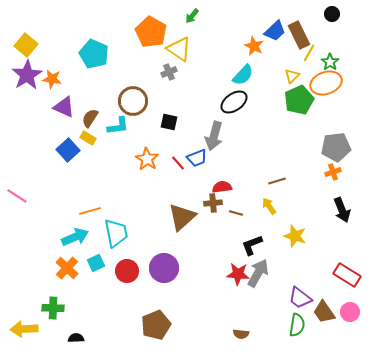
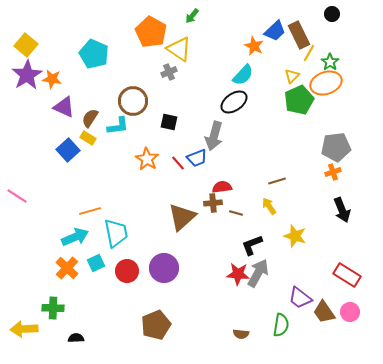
green semicircle at (297, 325): moved 16 px left
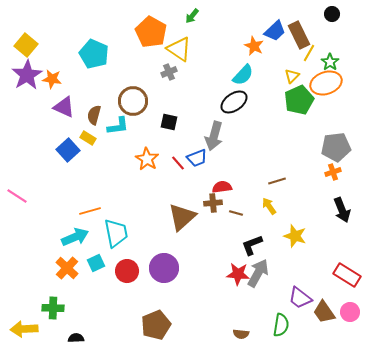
brown semicircle at (90, 118): moved 4 px right, 3 px up; rotated 18 degrees counterclockwise
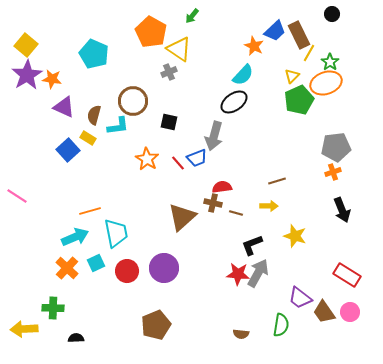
brown cross at (213, 203): rotated 18 degrees clockwise
yellow arrow at (269, 206): rotated 126 degrees clockwise
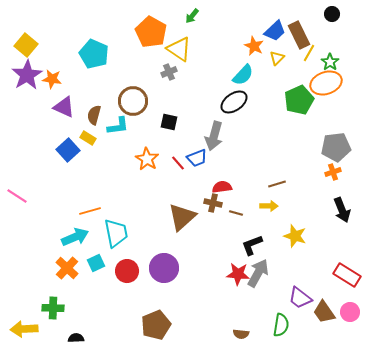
yellow triangle at (292, 76): moved 15 px left, 18 px up
brown line at (277, 181): moved 3 px down
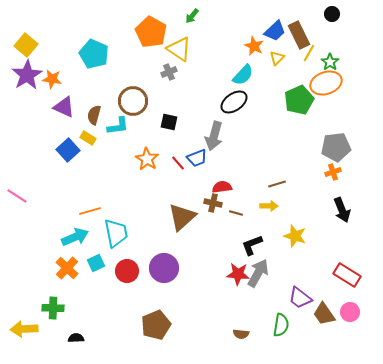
brown trapezoid at (324, 312): moved 2 px down
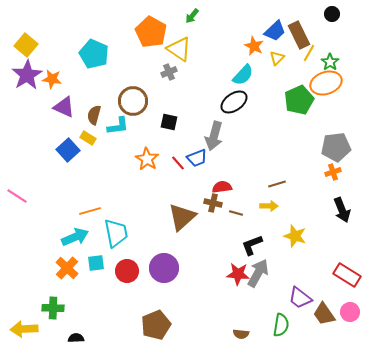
cyan square at (96, 263): rotated 18 degrees clockwise
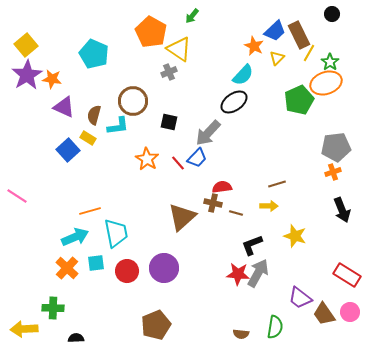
yellow square at (26, 45): rotated 10 degrees clockwise
gray arrow at (214, 136): moved 6 px left, 3 px up; rotated 28 degrees clockwise
blue trapezoid at (197, 158): rotated 25 degrees counterclockwise
green semicircle at (281, 325): moved 6 px left, 2 px down
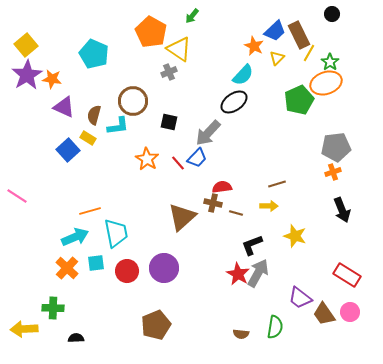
red star at (238, 274): rotated 25 degrees clockwise
